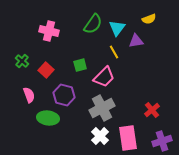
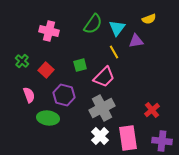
purple cross: rotated 24 degrees clockwise
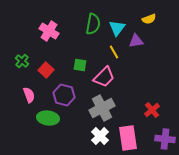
green semicircle: rotated 25 degrees counterclockwise
pink cross: rotated 18 degrees clockwise
green square: rotated 24 degrees clockwise
purple cross: moved 3 px right, 2 px up
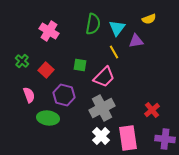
white cross: moved 1 px right
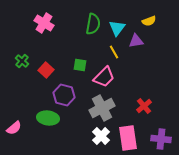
yellow semicircle: moved 2 px down
pink cross: moved 5 px left, 8 px up
pink semicircle: moved 15 px left, 33 px down; rotated 70 degrees clockwise
red cross: moved 8 px left, 4 px up
purple cross: moved 4 px left
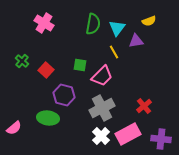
pink trapezoid: moved 2 px left, 1 px up
pink rectangle: moved 4 px up; rotated 70 degrees clockwise
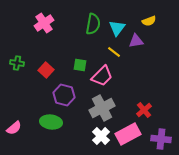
pink cross: rotated 24 degrees clockwise
yellow line: rotated 24 degrees counterclockwise
green cross: moved 5 px left, 2 px down; rotated 32 degrees counterclockwise
red cross: moved 4 px down
green ellipse: moved 3 px right, 4 px down
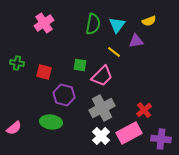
cyan triangle: moved 3 px up
red square: moved 2 px left, 2 px down; rotated 28 degrees counterclockwise
pink rectangle: moved 1 px right, 1 px up
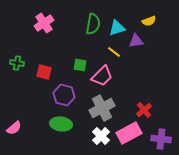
cyan triangle: moved 3 px down; rotated 36 degrees clockwise
green ellipse: moved 10 px right, 2 px down
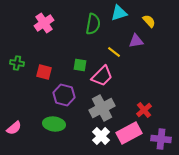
yellow semicircle: rotated 112 degrees counterclockwise
cyan triangle: moved 2 px right, 15 px up
green ellipse: moved 7 px left
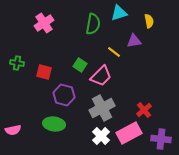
yellow semicircle: rotated 32 degrees clockwise
purple triangle: moved 2 px left
green square: rotated 24 degrees clockwise
pink trapezoid: moved 1 px left
pink semicircle: moved 1 px left, 2 px down; rotated 28 degrees clockwise
